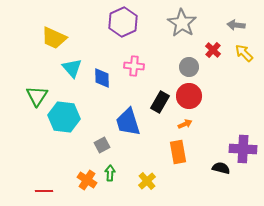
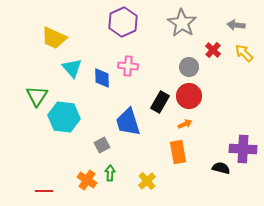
pink cross: moved 6 px left
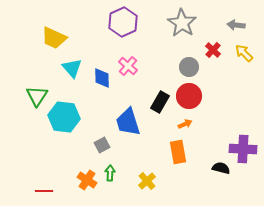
pink cross: rotated 36 degrees clockwise
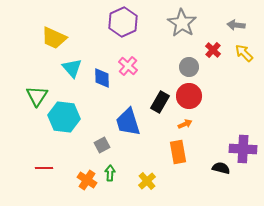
red line: moved 23 px up
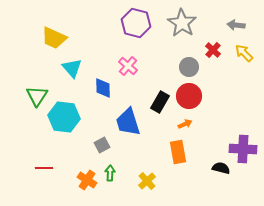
purple hexagon: moved 13 px right, 1 px down; rotated 20 degrees counterclockwise
blue diamond: moved 1 px right, 10 px down
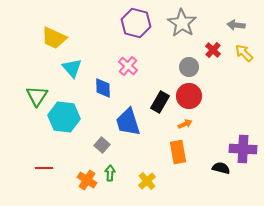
gray square: rotated 21 degrees counterclockwise
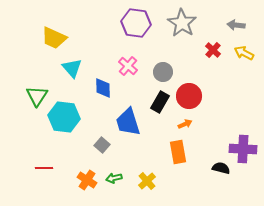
purple hexagon: rotated 8 degrees counterclockwise
yellow arrow: rotated 18 degrees counterclockwise
gray circle: moved 26 px left, 5 px down
green arrow: moved 4 px right, 5 px down; rotated 105 degrees counterclockwise
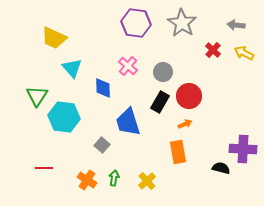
green arrow: rotated 112 degrees clockwise
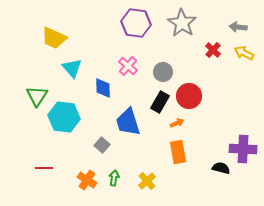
gray arrow: moved 2 px right, 2 px down
orange arrow: moved 8 px left, 1 px up
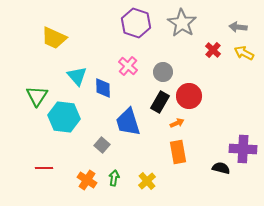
purple hexagon: rotated 12 degrees clockwise
cyan triangle: moved 5 px right, 8 px down
